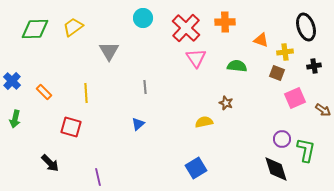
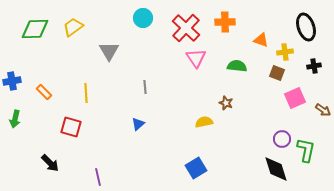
blue cross: rotated 36 degrees clockwise
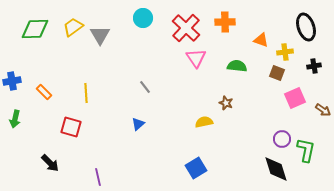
gray triangle: moved 9 px left, 16 px up
gray line: rotated 32 degrees counterclockwise
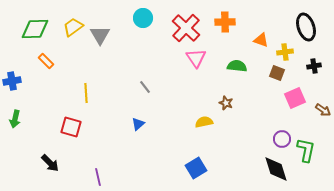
orange rectangle: moved 2 px right, 31 px up
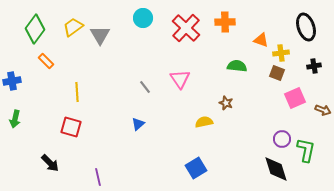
green diamond: rotated 52 degrees counterclockwise
yellow cross: moved 4 px left, 1 px down
pink triangle: moved 16 px left, 21 px down
yellow line: moved 9 px left, 1 px up
brown arrow: rotated 14 degrees counterclockwise
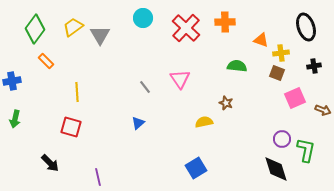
blue triangle: moved 1 px up
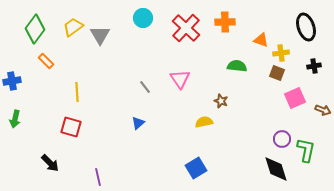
brown star: moved 5 px left, 2 px up
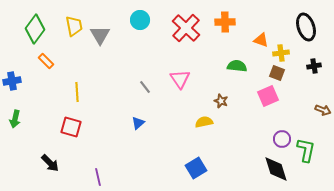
cyan circle: moved 3 px left, 2 px down
yellow trapezoid: moved 1 px right, 1 px up; rotated 115 degrees clockwise
pink square: moved 27 px left, 2 px up
